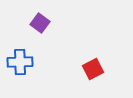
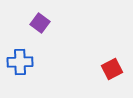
red square: moved 19 px right
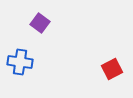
blue cross: rotated 10 degrees clockwise
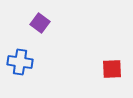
red square: rotated 25 degrees clockwise
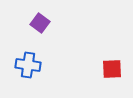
blue cross: moved 8 px right, 3 px down
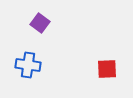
red square: moved 5 px left
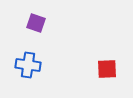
purple square: moved 4 px left; rotated 18 degrees counterclockwise
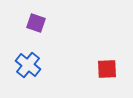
blue cross: rotated 30 degrees clockwise
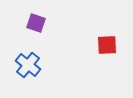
red square: moved 24 px up
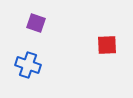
blue cross: rotated 20 degrees counterclockwise
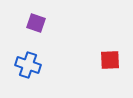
red square: moved 3 px right, 15 px down
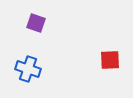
blue cross: moved 4 px down
